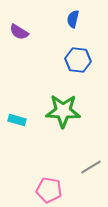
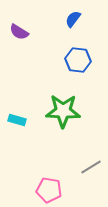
blue semicircle: rotated 24 degrees clockwise
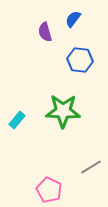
purple semicircle: moved 26 px right; rotated 42 degrees clockwise
blue hexagon: moved 2 px right
cyan rectangle: rotated 66 degrees counterclockwise
pink pentagon: rotated 15 degrees clockwise
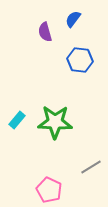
green star: moved 8 px left, 11 px down
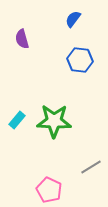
purple semicircle: moved 23 px left, 7 px down
green star: moved 1 px left, 1 px up
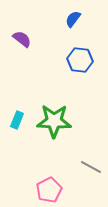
purple semicircle: rotated 144 degrees clockwise
cyan rectangle: rotated 18 degrees counterclockwise
gray line: rotated 60 degrees clockwise
pink pentagon: rotated 20 degrees clockwise
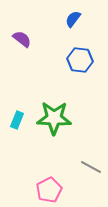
green star: moved 3 px up
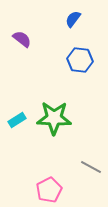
cyan rectangle: rotated 36 degrees clockwise
